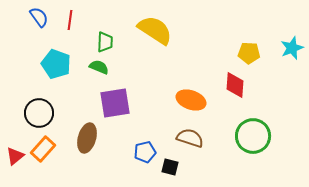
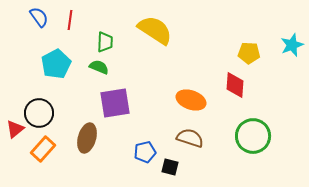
cyan star: moved 3 px up
cyan pentagon: rotated 24 degrees clockwise
red triangle: moved 27 px up
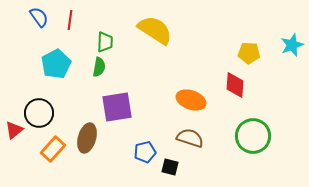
green semicircle: rotated 78 degrees clockwise
purple square: moved 2 px right, 4 px down
red triangle: moved 1 px left, 1 px down
orange rectangle: moved 10 px right
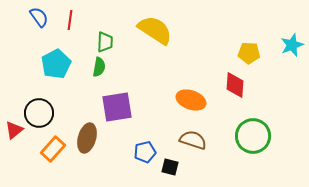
brown semicircle: moved 3 px right, 2 px down
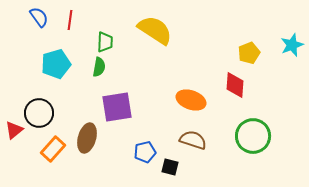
yellow pentagon: rotated 25 degrees counterclockwise
cyan pentagon: rotated 12 degrees clockwise
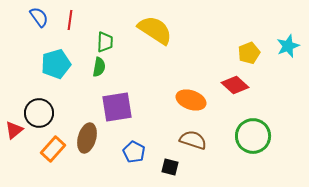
cyan star: moved 4 px left, 1 px down
red diamond: rotated 52 degrees counterclockwise
blue pentagon: moved 11 px left; rotated 30 degrees counterclockwise
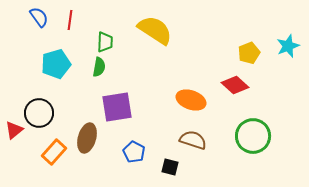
orange rectangle: moved 1 px right, 3 px down
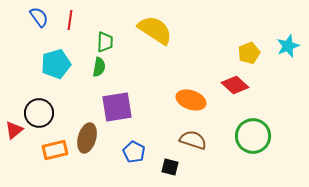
orange rectangle: moved 1 px right, 2 px up; rotated 35 degrees clockwise
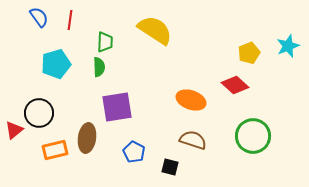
green semicircle: rotated 12 degrees counterclockwise
brown ellipse: rotated 8 degrees counterclockwise
